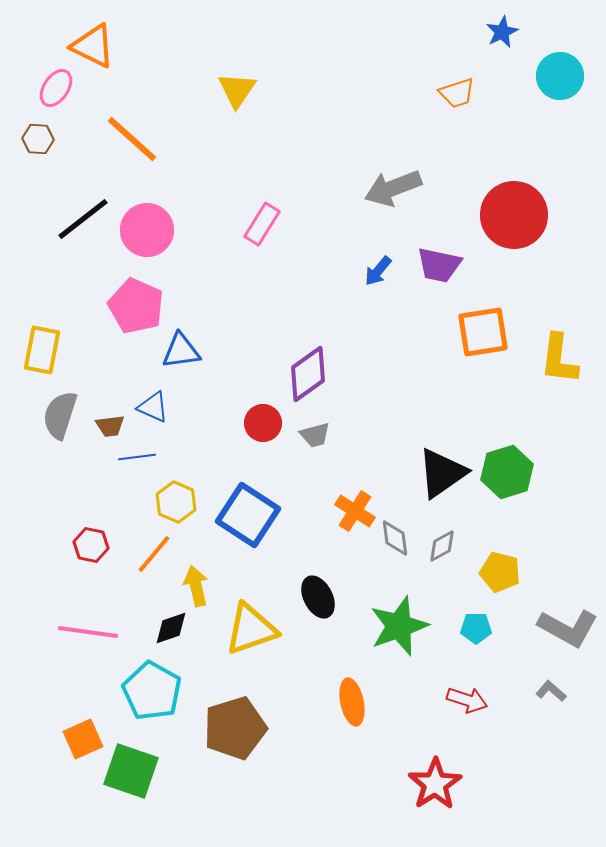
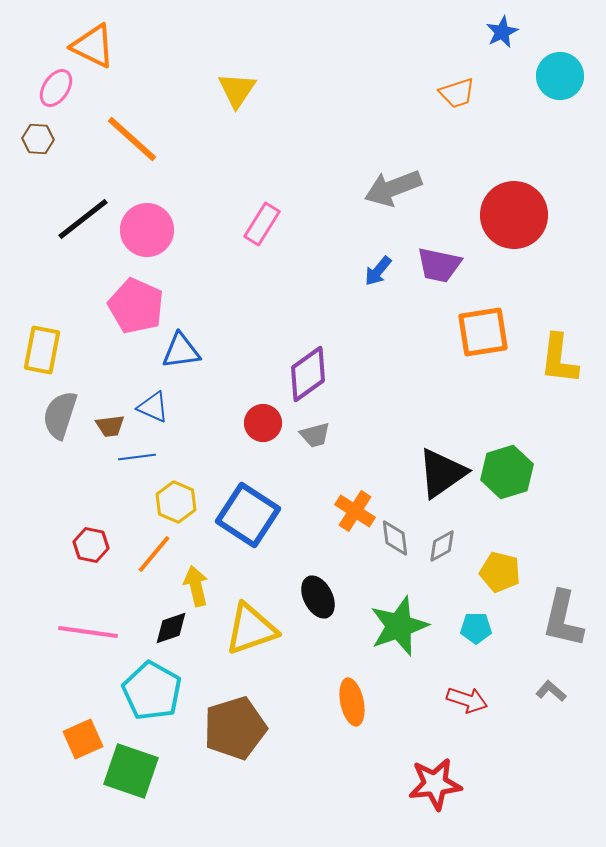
gray L-shape at (568, 628): moved 5 px left, 9 px up; rotated 74 degrees clockwise
red star at (435, 784): rotated 26 degrees clockwise
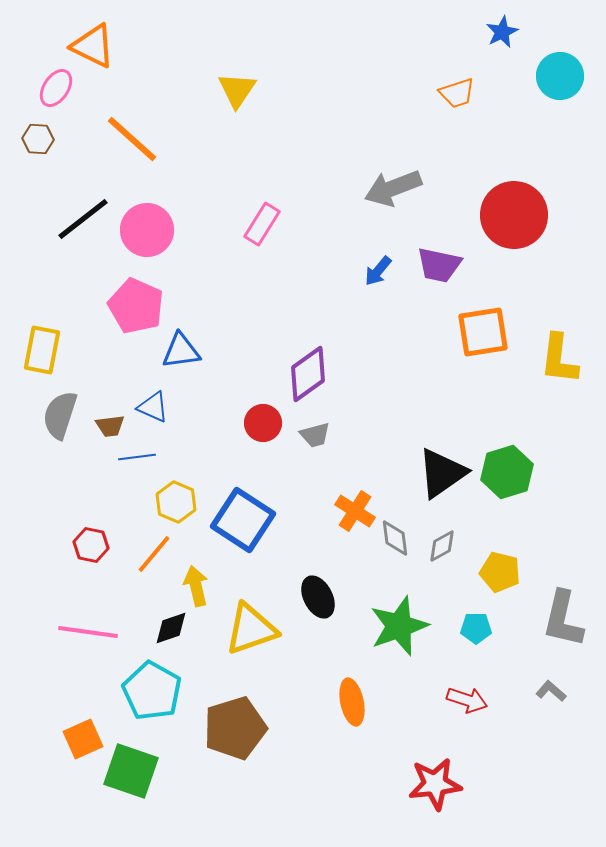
blue square at (248, 515): moved 5 px left, 5 px down
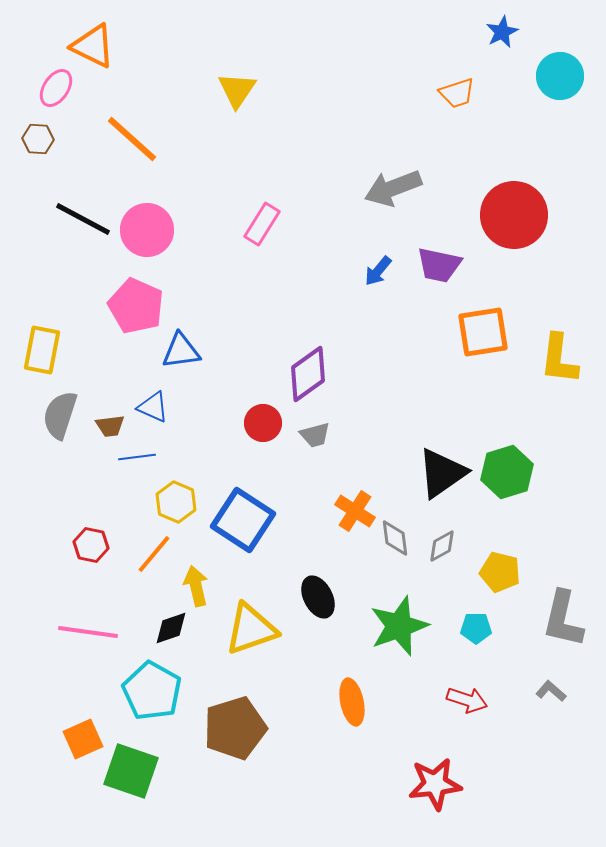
black line at (83, 219): rotated 66 degrees clockwise
